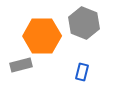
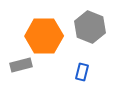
gray hexagon: moved 6 px right, 4 px down
orange hexagon: moved 2 px right
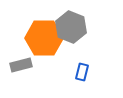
gray hexagon: moved 19 px left
orange hexagon: moved 2 px down
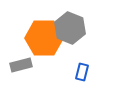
gray hexagon: moved 1 px left, 1 px down
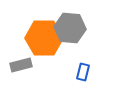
gray hexagon: rotated 16 degrees counterclockwise
blue rectangle: moved 1 px right
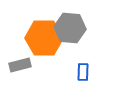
gray rectangle: moved 1 px left
blue rectangle: rotated 12 degrees counterclockwise
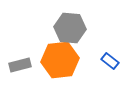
orange hexagon: moved 16 px right, 22 px down; rotated 6 degrees counterclockwise
blue rectangle: moved 27 px right, 11 px up; rotated 54 degrees counterclockwise
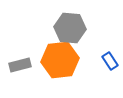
blue rectangle: rotated 18 degrees clockwise
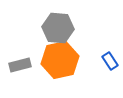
gray hexagon: moved 12 px left
orange hexagon: rotated 6 degrees counterclockwise
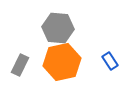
orange hexagon: moved 2 px right, 2 px down
gray rectangle: rotated 50 degrees counterclockwise
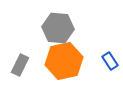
orange hexagon: moved 2 px right, 1 px up
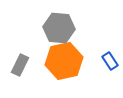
gray hexagon: moved 1 px right
